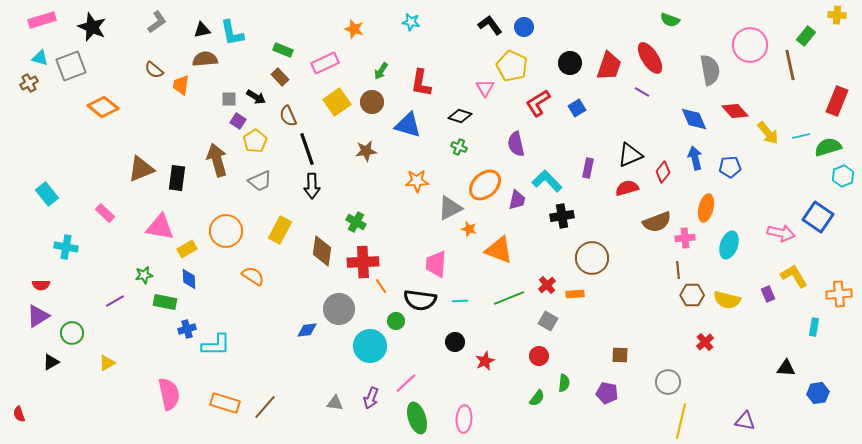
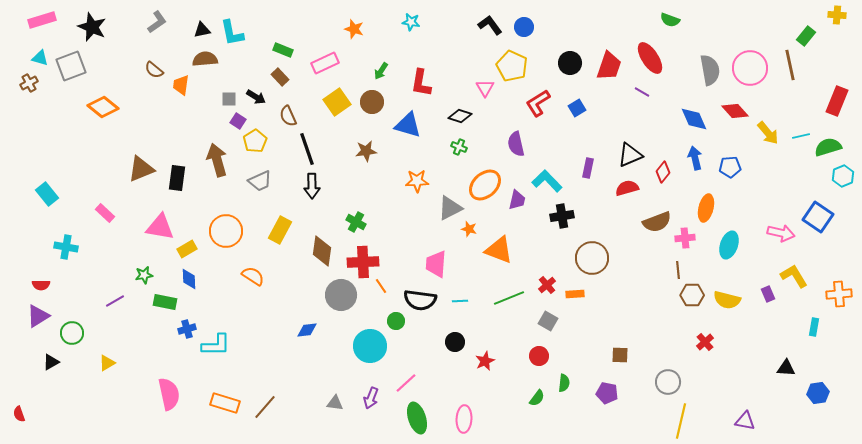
pink circle at (750, 45): moved 23 px down
gray circle at (339, 309): moved 2 px right, 14 px up
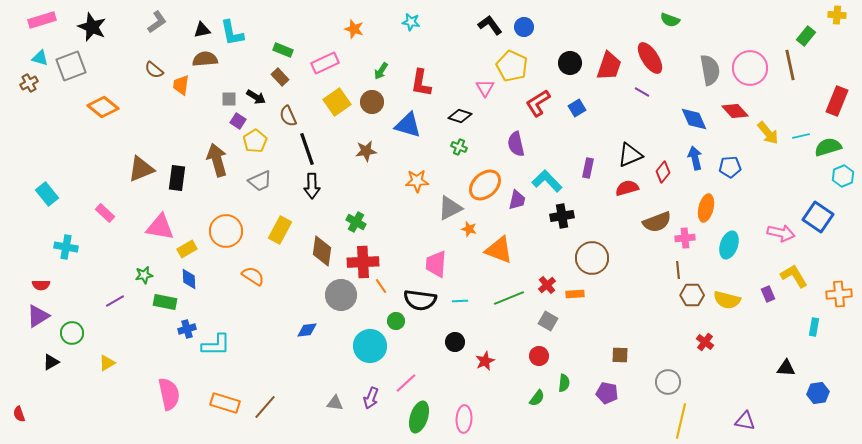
red cross at (705, 342): rotated 12 degrees counterclockwise
green ellipse at (417, 418): moved 2 px right, 1 px up; rotated 36 degrees clockwise
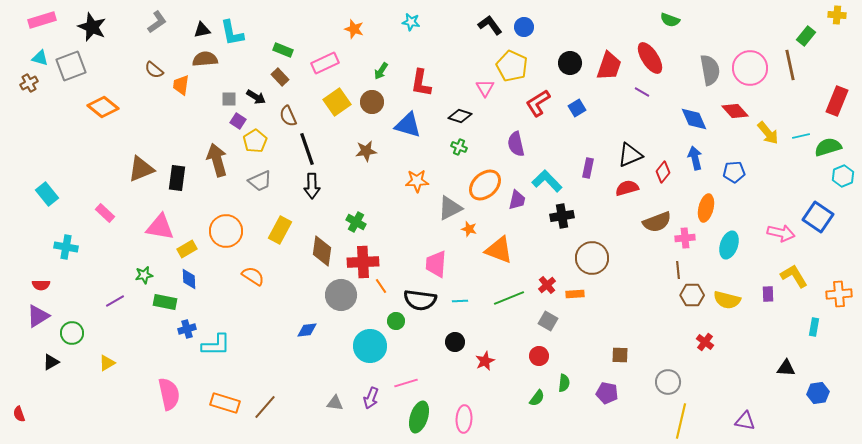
blue pentagon at (730, 167): moved 4 px right, 5 px down
purple rectangle at (768, 294): rotated 21 degrees clockwise
pink line at (406, 383): rotated 25 degrees clockwise
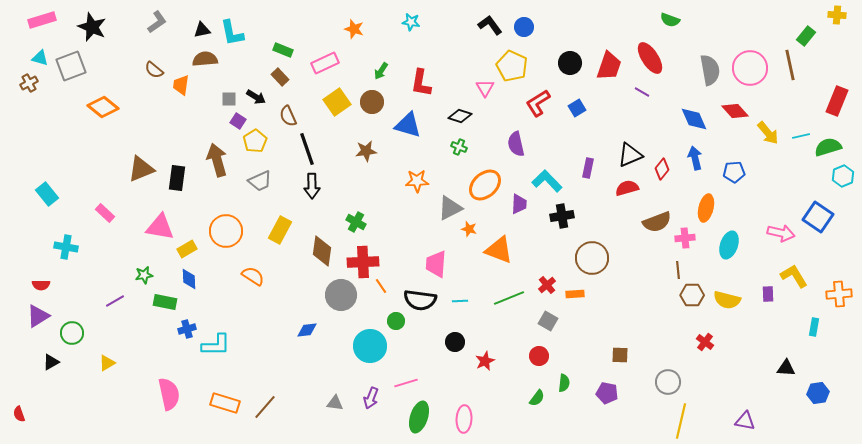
red diamond at (663, 172): moved 1 px left, 3 px up
purple trapezoid at (517, 200): moved 2 px right, 4 px down; rotated 10 degrees counterclockwise
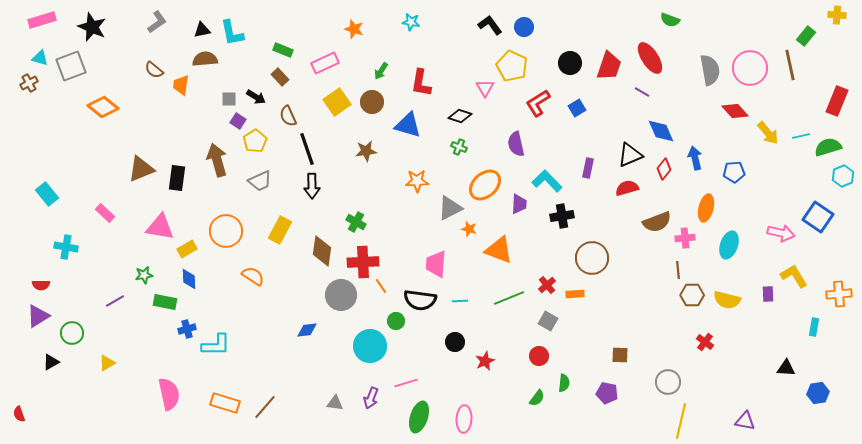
blue diamond at (694, 119): moved 33 px left, 12 px down
red diamond at (662, 169): moved 2 px right
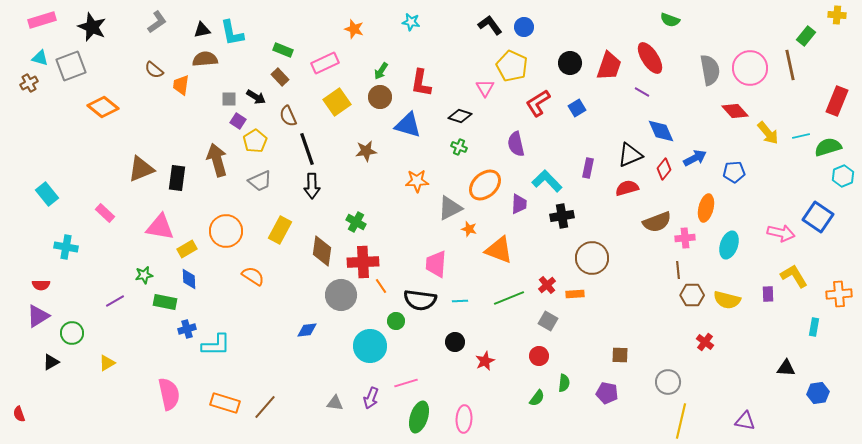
brown circle at (372, 102): moved 8 px right, 5 px up
blue arrow at (695, 158): rotated 75 degrees clockwise
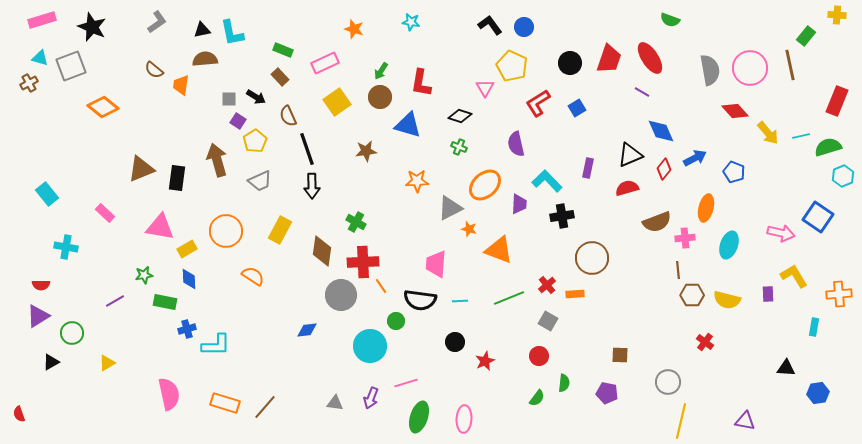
red trapezoid at (609, 66): moved 7 px up
blue pentagon at (734, 172): rotated 25 degrees clockwise
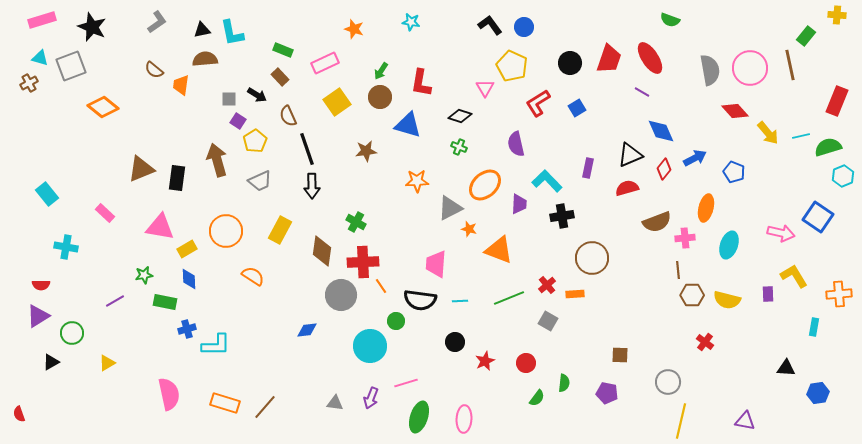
black arrow at (256, 97): moved 1 px right, 2 px up
red circle at (539, 356): moved 13 px left, 7 px down
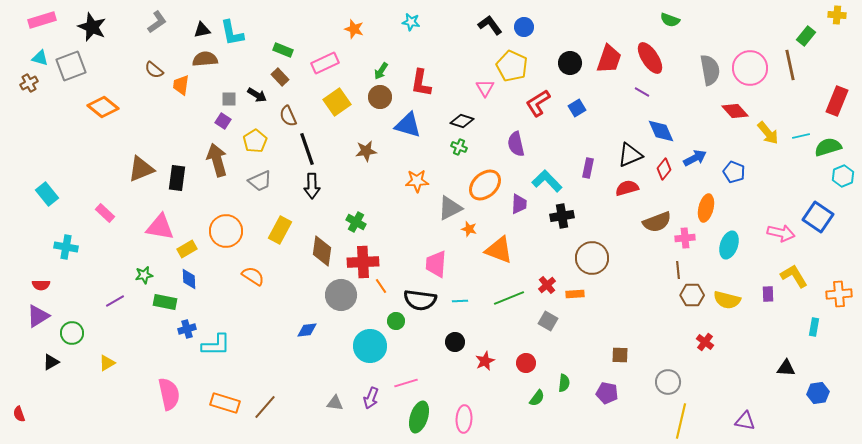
black diamond at (460, 116): moved 2 px right, 5 px down
purple square at (238, 121): moved 15 px left
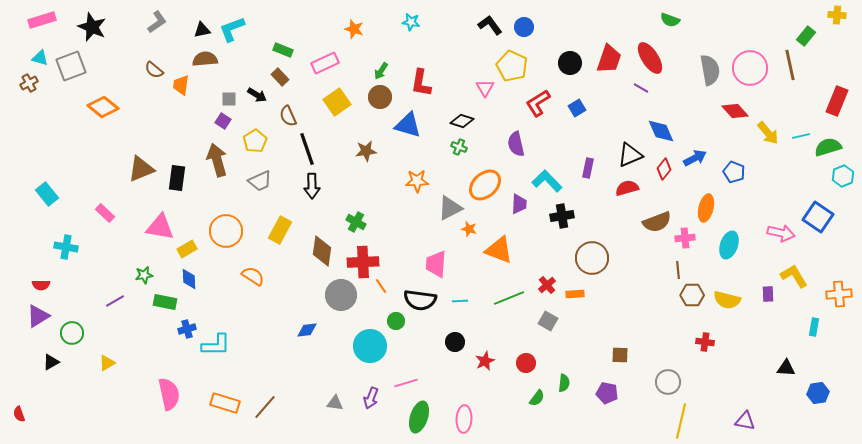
cyan L-shape at (232, 33): moved 4 px up; rotated 80 degrees clockwise
purple line at (642, 92): moved 1 px left, 4 px up
red cross at (705, 342): rotated 30 degrees counterclockwise
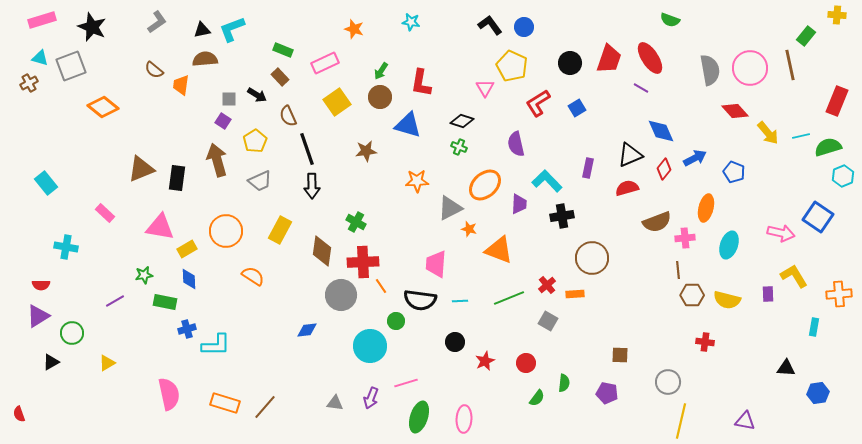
cyan rectangle at (47, 194): moved 1 px left, 11 px up
